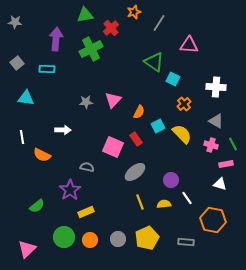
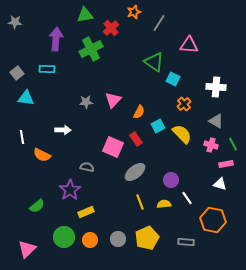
gray square at (17, 63): moved 10 px down
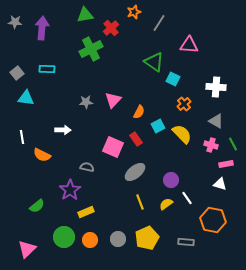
purple arrow at (56, 39): moved 14 px left, 11 px up
yellow semicircle at (164, 204): moved 2 px right; rotated 32 degrees counterclockwise
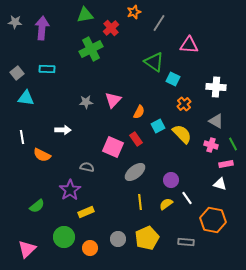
yellow line at (140, 202): rotated 14 degrees clockwise
orange circle at (90, 240): moved 8 px down
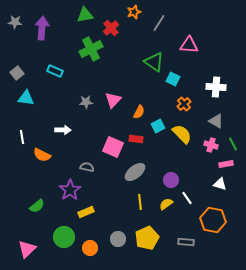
cyan rectangle at (47, 69): moved 8 px right, 2 px down; rotated 21 degrees clockwise
red rectangle at (136, 139): rotated 48 degrees counterclockwise
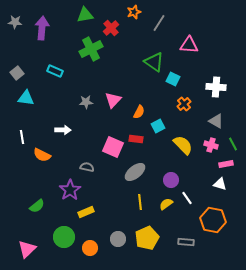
yellow semicircle at (182, 134): moved 1 px right, 11 px down
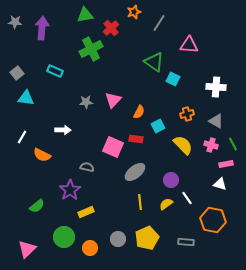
orange cross at (184, 104): moved 3 px right, 10 px down; rotated 24 degrees clockwise
white line at (22, 137): rotated 40 degrees clockwise
